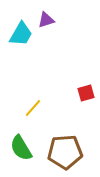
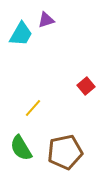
red square: moved 7 px up; rotated 24 degrees counterclockwise
brown pentagon: rotated 8 degrees counterclockwise
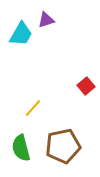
green semicircle: rotated 16 degrees clockwise
brown pentagon: moved 2 px left, 6 px up
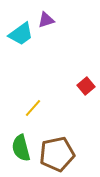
cyan trapezoid: rotated 24 degrees clockwise
brown pentagon: moved 6 px left, 8 px down
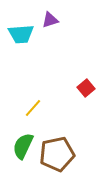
purple triangle: moved 4 px right
cyan trapezoid: rotated 32 degrees clockwise
red square: moved 2 px down
green semicircle: moved 2 px right, 2 px up; rotated 40 degrees clockwise
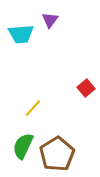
purple triangle: rotated 36 degrees counterclockwise
brown pentagon: rotated 20 degrees counterclockwise
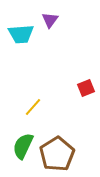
red square: rotated 18 degrees clockwise
yellow line: moved 1 px up
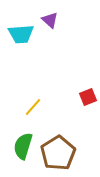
purple triangle: rotated 24 degrees counterclockwise
red square: moved 2 px right, 9 px down
green semicircle: rotated 8 degrees counterclockwise
brown pentagon: moved 1 px right, 1 px up
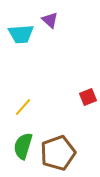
yellow line: moved 10 px left
brown pentagon: rotated 12 degrees clockwise
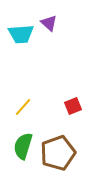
purple triangle: moved 1 px left, 3 px down
red square: moved 15 px left, 9 px down
